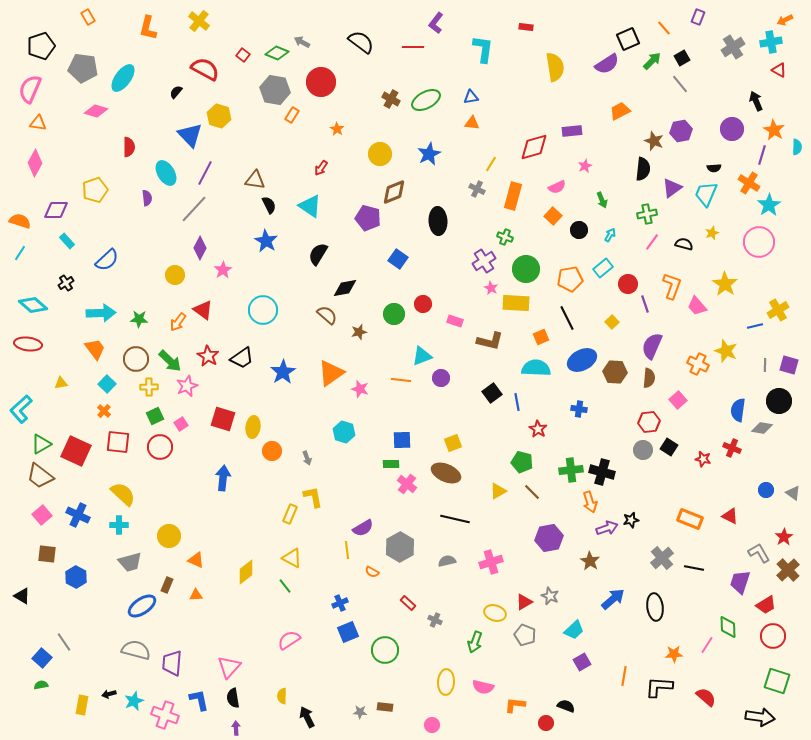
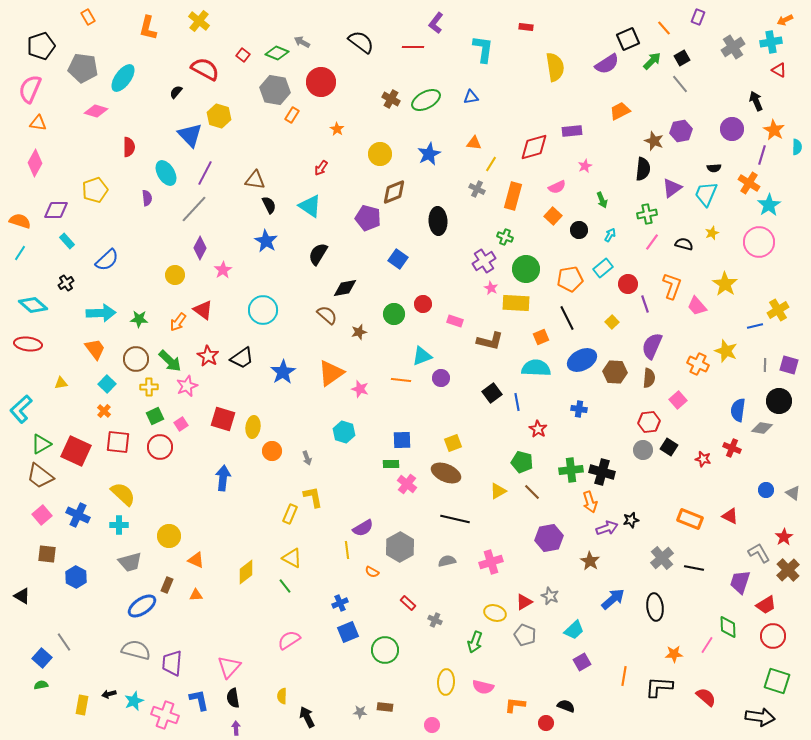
orange triangle at (472, 123): moved 2 px right, 20 px down
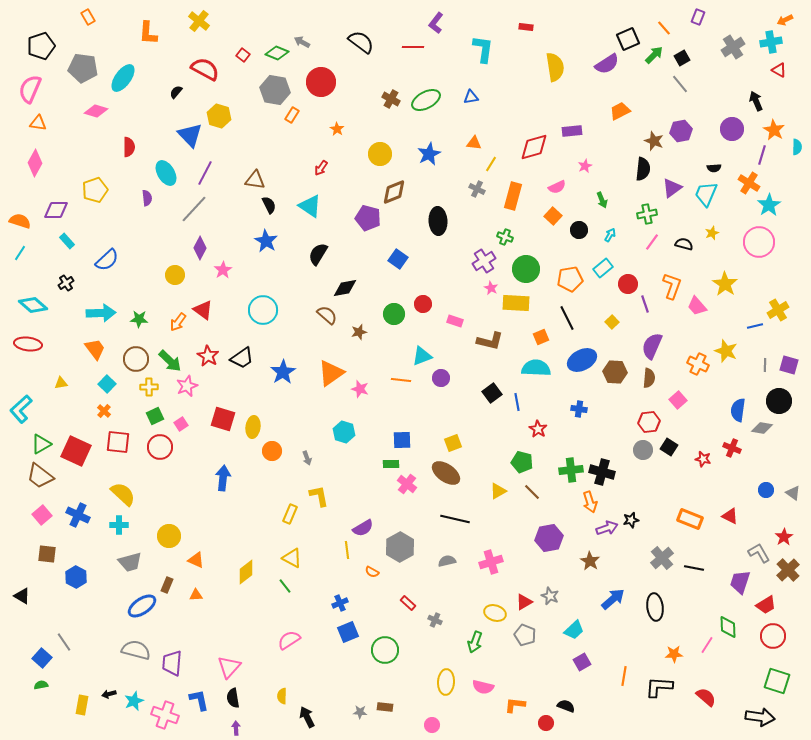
orange L-shape at (148, 28): moved 5 px down; rotated 10 degrees counterclockwise
green arrow at (652, 61): moved 2 px right, 6 px up
brown ellipse at (446, 473): rotated 12 degrees clockwise
yellow L-shape at (313, 497): moved 6 px right, 1 px up
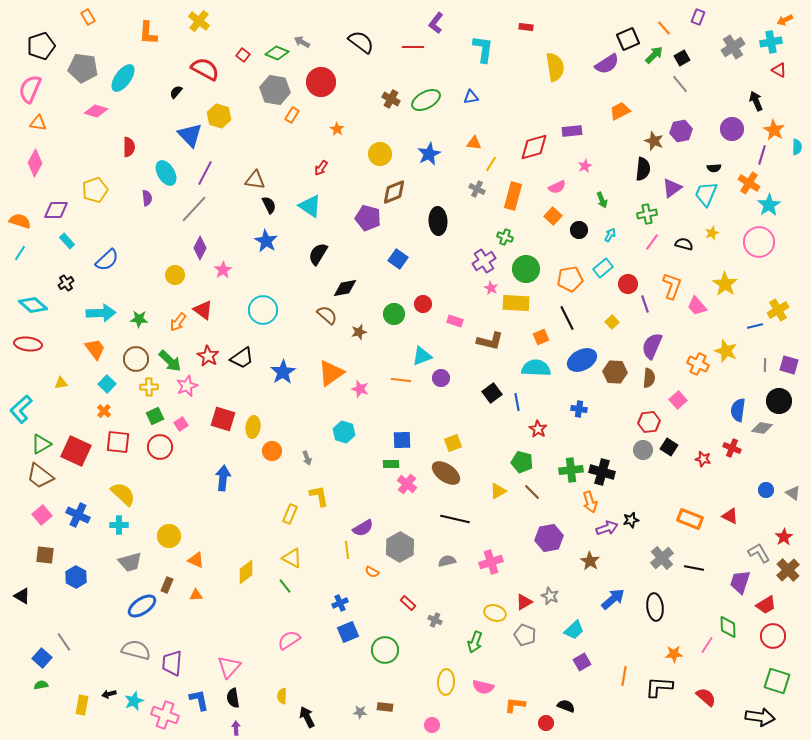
brown square at (47, 554): moved 2 px left, 1 px down
